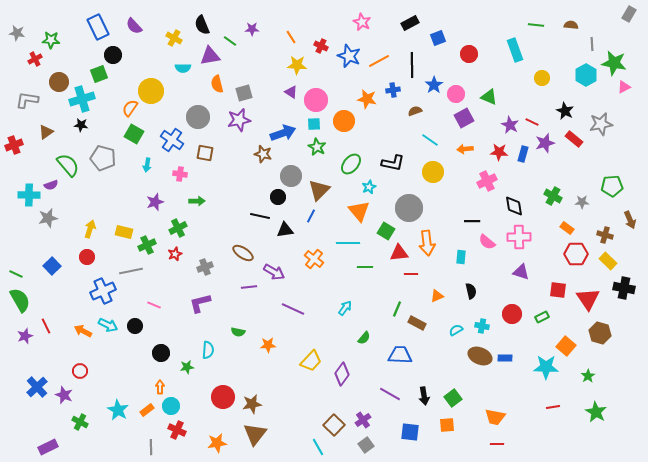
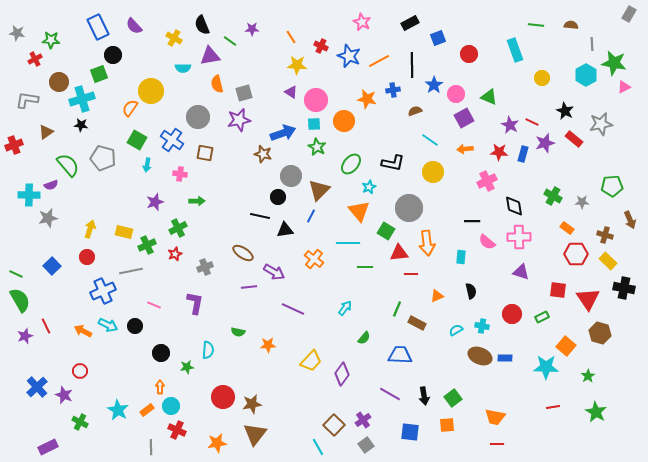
green square at (134, 134): moved 3 px right, 6 px down
purple L-shape at (200, 303): moved 5 px left; rotated 115 degrees clockwise
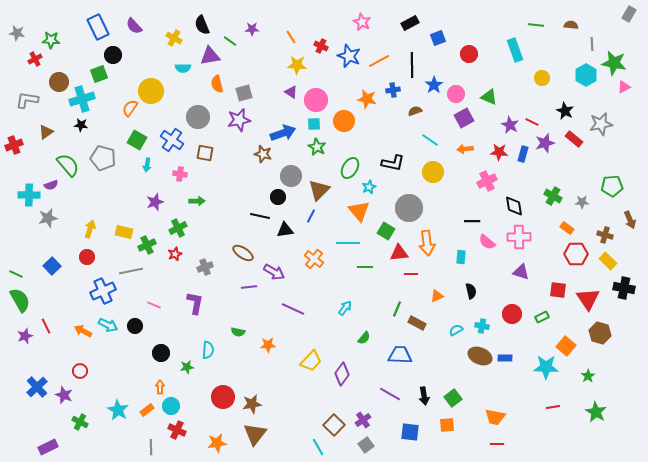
green ellipse at (351, 164): moved 1 px left, 4 px down; rotated 10 degrees counterclockwise
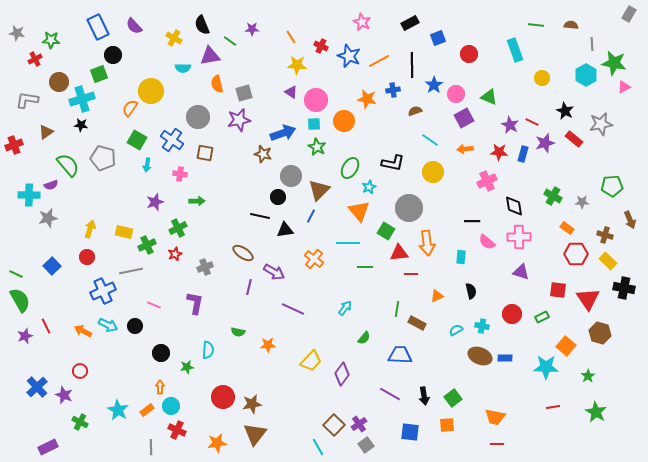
purple line at (249, 287): rotated 70 degrees counterclockwise
green line at (397, 309): rotated 14 degrees counterclockwise
purple cross at (363, 420): moved 4 px left, 4 px down
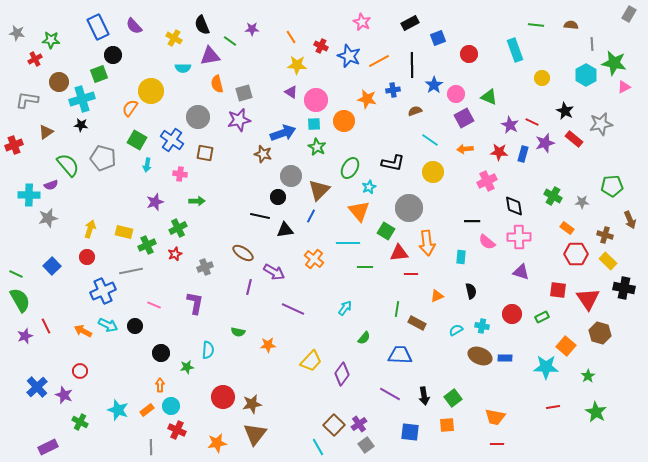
orange arrow at (160, 387): moved 2 px up
cyan star at (118, 410): rotated 10 degrees counterclockwise
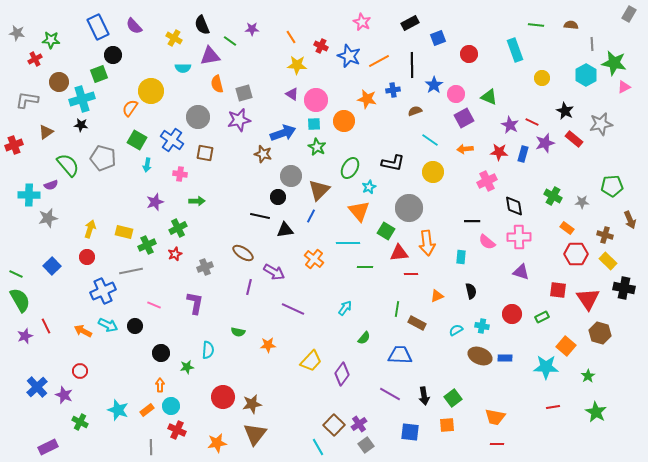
purple triangle at (291, 92): moved 1 px right, 2 px down
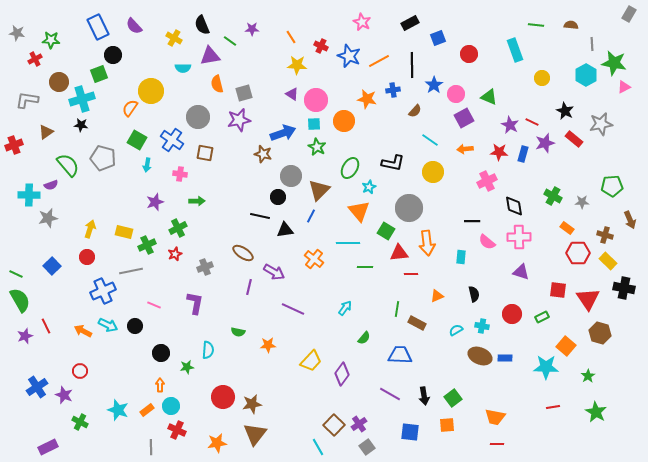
brown semicircle at (415, 111): rotated 152 degrees clockwise
red hexagon at (576, 254): moved 2 px right, 1 px up
black semicircle at (471, 291): moved 3 px right, 3 px down
blue cross at (37, 387): rotated 10 degrees clockwise
gray square at (366, 445): moved 1 px right, 2 px down
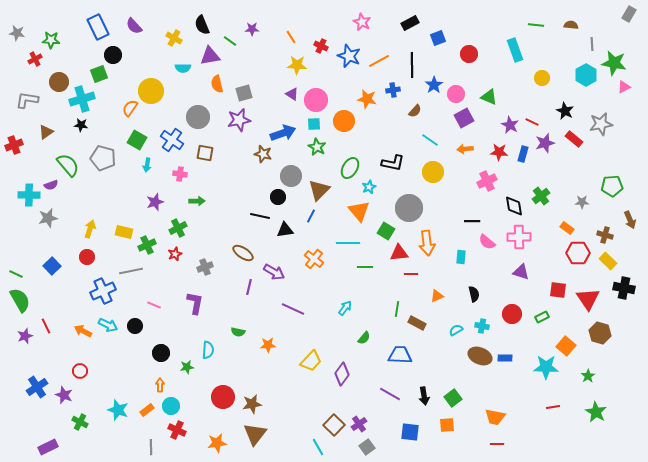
green cross at (553, 196): moved 12 px left; rotated 24 degrees clockwise
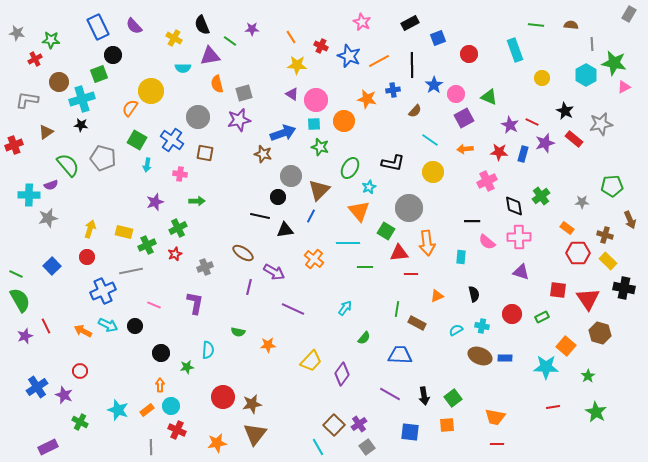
green star at (317, 147): moved 3 px right; rotated 12 degrees counterclockwise
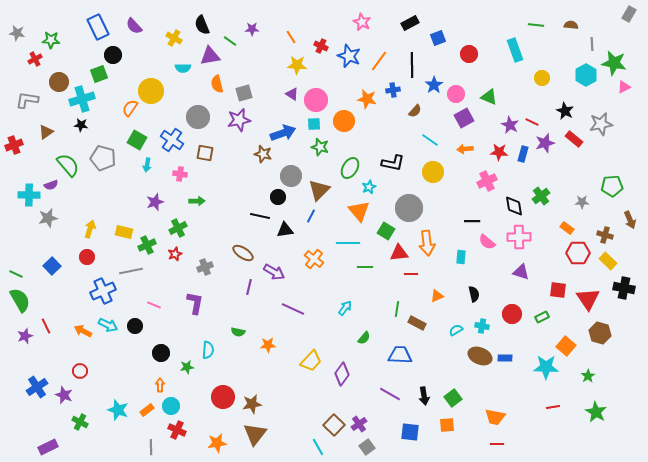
orange line at (379, 61): rotated 25 degrees counterclockwise
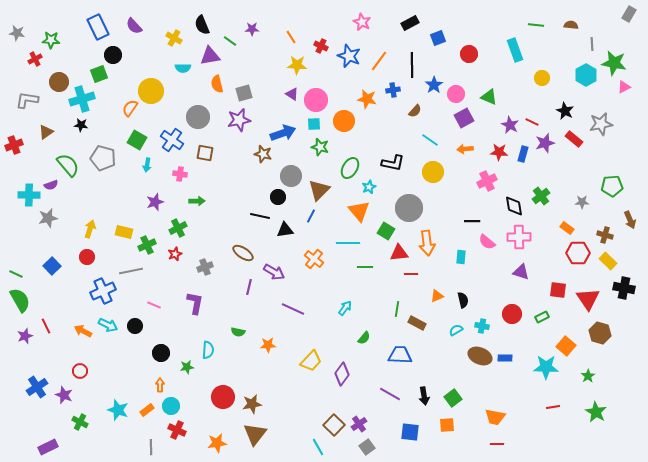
black semicircle at (474, 294): moved 11 px left, 6 px down
